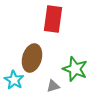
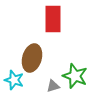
red rectangle: rotated 8 degrees counterclockwise
green star: moved 7 px down
cyan star: rotated 12 degrees counterclockwise
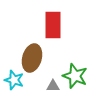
red rectangle: moved 6 px down
gray triangle: rotated 16 degrees clockwise
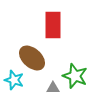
brown ellipse: rotated 64 degrees counterclockwise
gray triangle: moved 2 px down
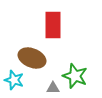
brown ellipse: rotated 20 degrees counterclockwise
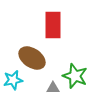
brown ellipse: rotated 12 degrees clockwise
cyan star: moved 1 px left; rotated 30 degrees counterclockwise
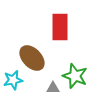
red rectangle: moved 7 px right, 2 px down
brown ellipse: rotated 12 degrees clockwise
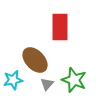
brown ellipse: moved 3 px right, 2 px down
green star: moved 1 px left, 4 px down
gray triangle: moved 6 px left, 4 px up; rotated 48 degrees counterclockwise
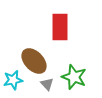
brown ellipse: moved 1 px left, 1 px down
green star: moved 3 px up
gray triangle: rotated 24 degrees counterclockwise
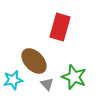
red rectangle: rotated 16 degrees clockwise
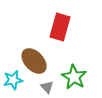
green star: rotated 10 degrees clockwise
gray triangle: moved 3 px down
